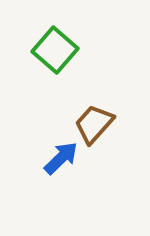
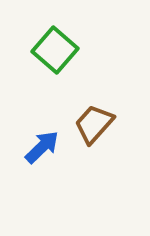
blue arrow: moved 19 px left, 11 px up
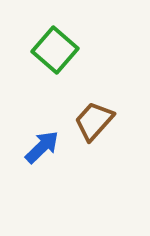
brown trapezoid: moved 3 px up
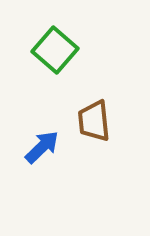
brown trapezoid: rotated 48 degrees counterclockwise
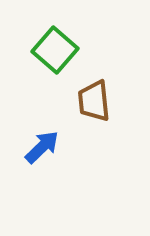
brown trapezoid: moved 20 px up
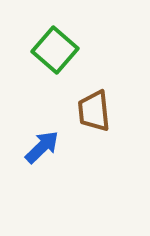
brown trapezoid: moved 10 px down
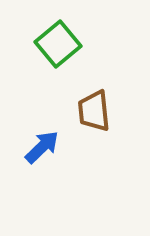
green square: moved 3 px right, 6 px up; rotated 9 degrees clockwise
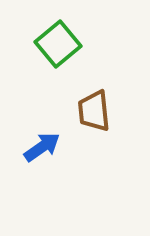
blue arrow: rotated 9 degrees clockwise
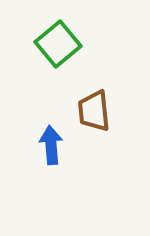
blue arrow: moved 9 px right, 2 px up; rotated 60 degrees counterclockwise
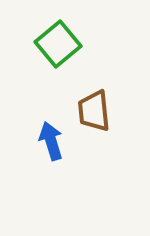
blue arrow: moved 4 px up; rotated 12 degrees counterclockwise
